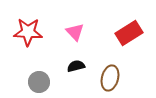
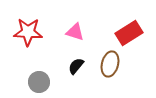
pink triangle: rotated 30 degrees counterclockwise
black semicircle: rotated 36 degrees counterclockwise
brown ellipse: moved 14 px up
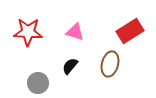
red rectangle: moved 1 px right, 2 px up
black semicircle: moved 6 px left
gray circle: moved 1 px left, 1 px down
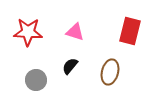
red rectangle: rotated 44 degrees counterclockwise
brown ellipse: moved 8 px down
gray circle: moved 2 px left, 3 px up
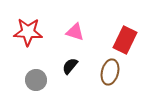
red rectangle: moved 5 px left, 9 px down; rotated 12 degrees clockwise
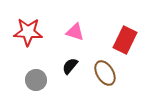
brown ellipse: moved 5 px left, 1 px down; rotated 45 degrees counterclockwise
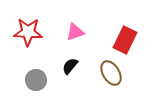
pink triangle: rotated 36 degrees counterclockwise
brown ellipse: moved 6 px right
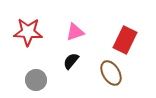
black semicircle: moved 1 px right, 5 px up
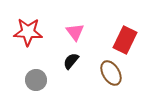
pink triangle: rotated 48 degrees counterclockwise
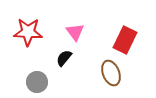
black semicircle: moved 7 px left, 3 px up
brown ellipse: rotated 10 degrees clockwise
gray circle: moved 1 px right, 2 px down
